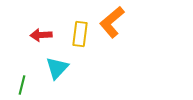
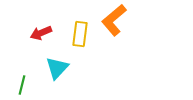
orange L-shape: moved 2 px right, 2 px up
red arrow: moved 2 px up; rotated 20 degrees counterclockwise
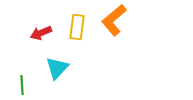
yellow rectangle: moved 3 px left, 7 px up
green line: rotated 18 degrees counterclockwise
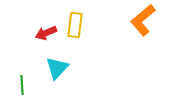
orange L-shape: moved 29 px right
yellow rectangle: moved 2 px left, 2 px up
red arrow: moved 5 px right
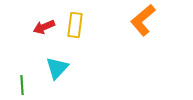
red arrow: moved 2 px left, 6 px up
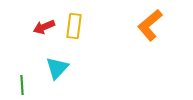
orange L-shape: moved 7 px right, 5 px down
yellow rectangle: moved 1 px left, 1 px down
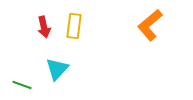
red arrow: rotated 80 degrees counterclockwise
cyan triangle: moved 1 px down
green line: rotated 66 degrees counterclockwise
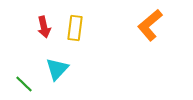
yellow rectangle: moved 1 px right, 2 px down
green line: moved 2 px right, 1 px up; rotated 24 degrees clockwise
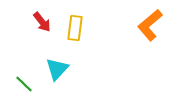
red arrow: moved 2 px left, 5 px up; rotated 25 degrees counterclockwise
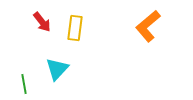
orange L-shape: moved 2 px left, 1 px down
green line: rotated 36 degrees clockwise
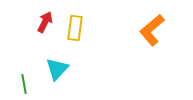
red arrow: moved 3 px right; rotated 115 degrees counterclockwise
orange L-shape: moved 4 px right, 4 px down
